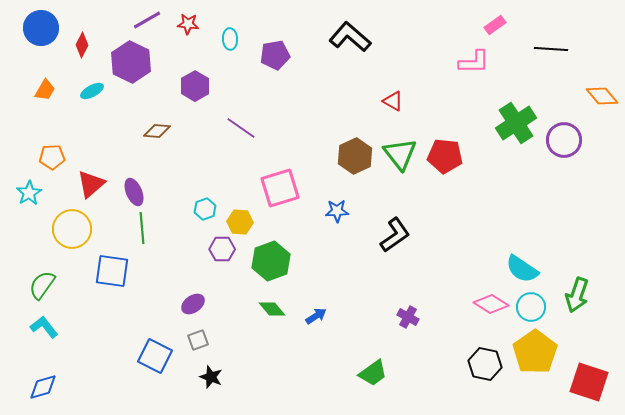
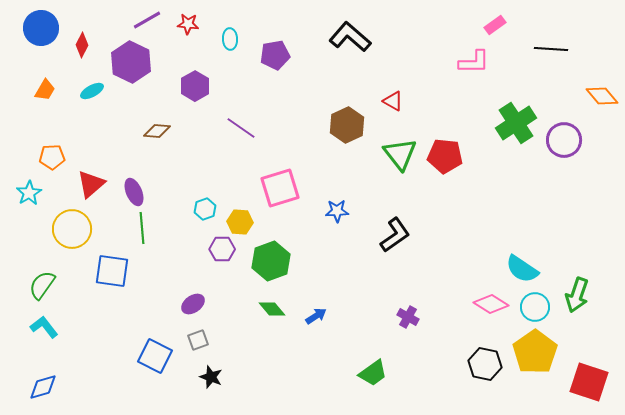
brown hexagon at (355, 156): moved 8 px left, 31 px up
cyan circle at (531, 307): moved 4 px right
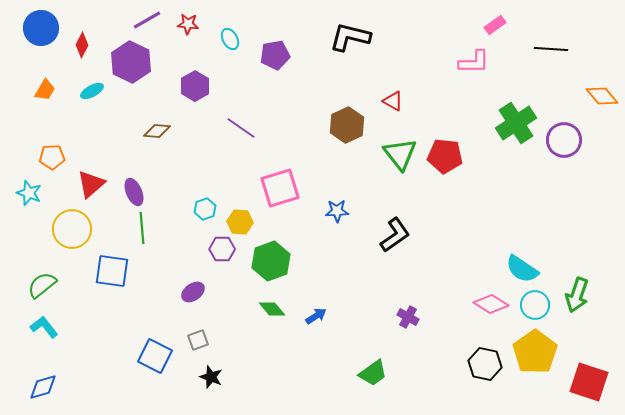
black L-shape at (350, 37): rotated 27 degrees counterclockwise
cyan ellipse at (230, 39): rotated 25 degrees counterclockwise
cyan star at (29, 193): rotated 20 degrees counterclockwise
green semicircle at (42, 285): rotated 16 degrees clockwise
purple ellipse at (193, 304): moved 12 px up
cyan circle at (535, 307): moved 2 px up
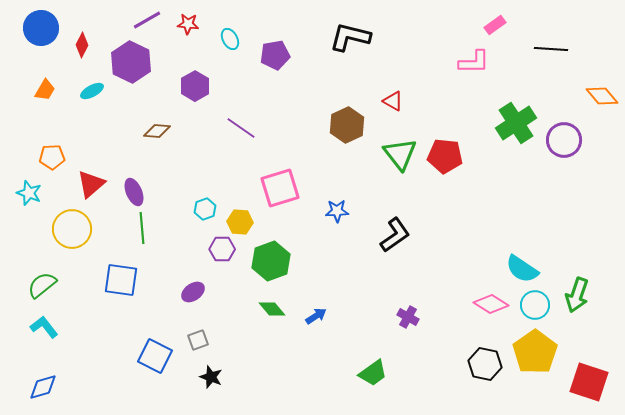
blue square at (112, 271): moved 9 px right, 9 px down
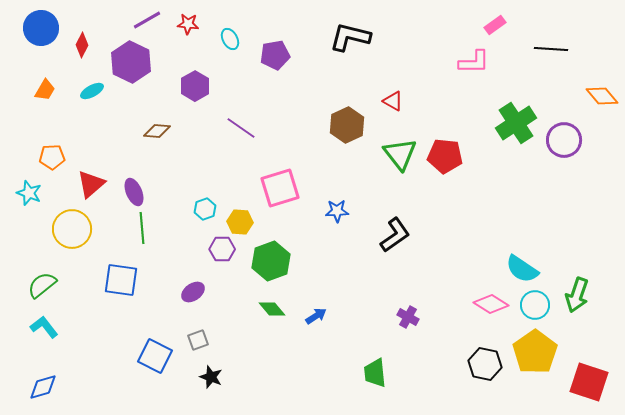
green trapezoid at (373, 373): moved 2 px right; rotated 120 degrees clockwise
